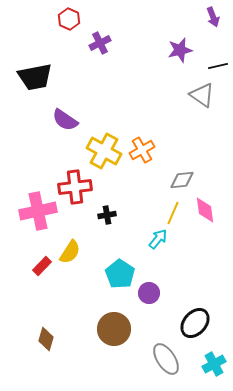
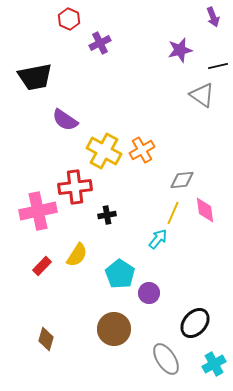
yellow semicircle: moved 7 px right, 3 px down
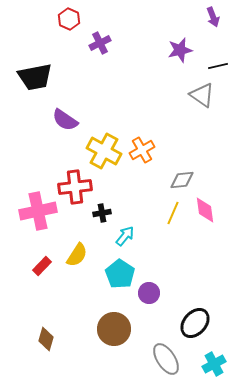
black cross: moved 5 px left, 2 px up
cyan arrow: moved 33 px left, 3 px up
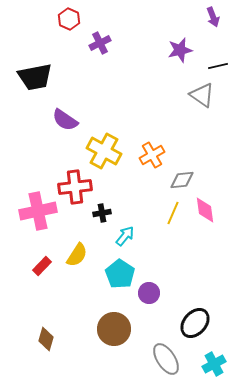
orange cross: moved 10 px right, 5 px down
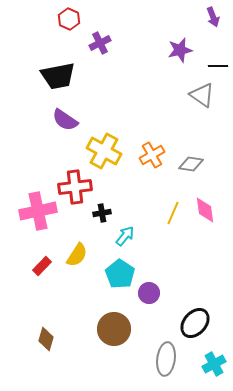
black line: rotated 12 degrees clockwise
black trapezoid: moved 23 px right, 1 px up
gray diamond: moved 9 px right, 16 px up; rotated 15 degrees clockwise
gray ellipse: rotated 40 degrees clockwise
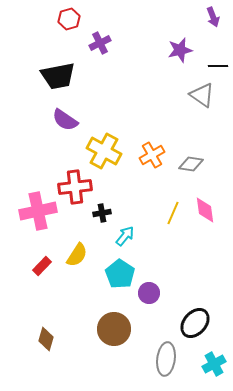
red hexagon: rotated 20 degrees clockwise
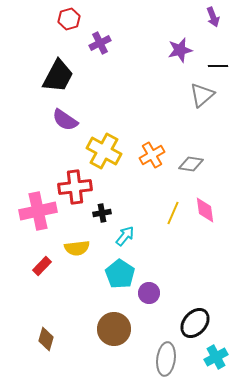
black trapezoid: rotated 51 degrees counterclockwise
gray triangle: rotated 44 degrees clockwise
yellow semicircle: moved 7 px up; rotated 50 degrees clockwise
cyan cross: moved 2 px right, 7 px up
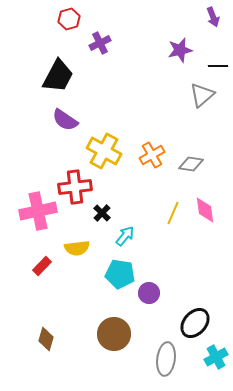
black cross: rotated 36 degrees counterclockwise
cyan pentagon: rotated 24 degrees counterclockwise
brown circle: moved 5 px down
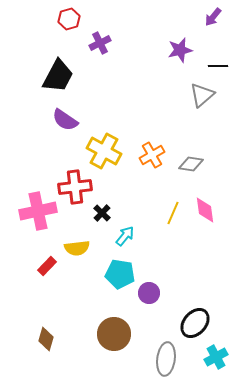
purple arrow: rotated 60 degrees clockwise
red rectangle: moved 5 px right
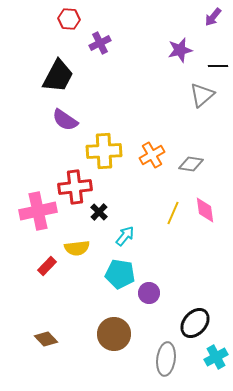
red hexagon: rotated 20 degrees clockwise
yellow cross: rotated 32 degrees counterclockwise
black cross: moved 3 px left, 1 px up
brown diamond: rotated 60 degrees counterclockwise
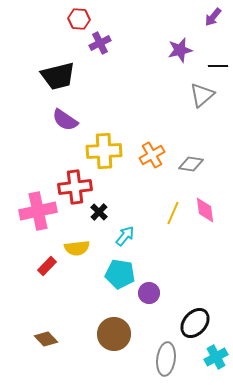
red hexagon: moved 10 px right
black trapezoid: rotated 48 degrees clockwise
